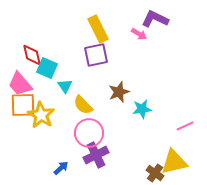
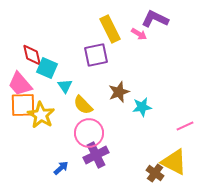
yellow rectangle: moved 12 px right
cyan star: moved 2 px up
yellow triangle: rotated 40 degrees clockwise
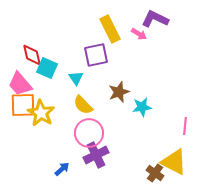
cyan triangle: moved 11 px right, 8 px up
yellow star: moved 2 px up
pink line: rotated 60 degrees counterclockwise
blue arrow: moved 1 px right, 1 px down
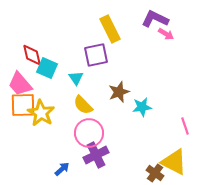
pink arrow: moved 27 px right
pink line: rotated 24 degrees counterclockwise
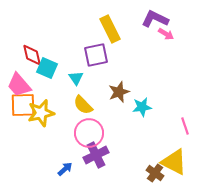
pink trapezoid: moved 1 px left, 1 px down
yellow star: rotated 28 degrees clockwise
blue arrow: moved 3 px right
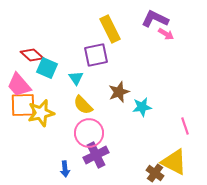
red diamond: rotated 35 degrees counterclockwise
blue arrow: rotated 126 degrees clockwise
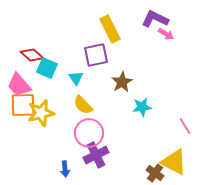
brown star: moved 3 px right, 10 px up; rotated 10 degrees counterclockwise
pink line: rotated 12 degrees counterclockwise
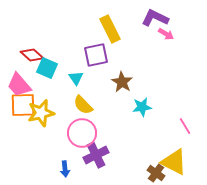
purple L-shape: moved 1 px up
brown star: rotated 10 degrees counterclockwise
pink circle: moved 7 px left
brown cross: moved 1 px right
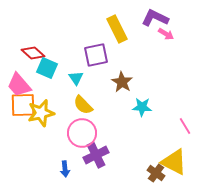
yellow rectangle: moved 7 px right
red diamond: moved 1 px right, 2 px up
cyan star: rotated 12 degrees clockwise
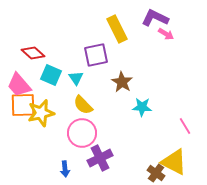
cyan square: moved 4 px right, 7 px down
purple cross: moved 4 px right, 3 px down
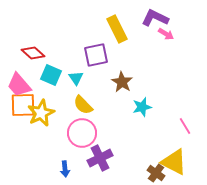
cyan star: rotated 18 degrees counterclockwise
yellow star: rotated 12 degrees counterclockwise
